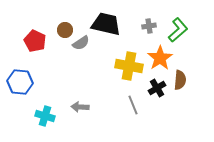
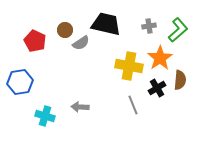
blue hexagon: rotated 15 degrees counterclockwise
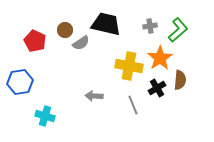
gray cross: moved 1 px right
gray arrow: moved 14 px right, 11 px up
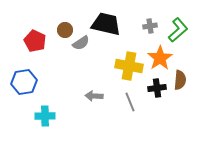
blue hexagon: moved 4 px right
black cross: rotated 24 degrees clockwise
gray line: moved 3 px left, 3 px up
cyan cross: rotated 18 degrees counterclockwise
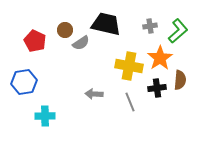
green L-shape: moved 1 px down
gray arrow: moved 2 px up
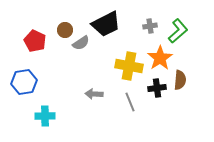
black trapezoid: rotated 140 degrees clockwise
